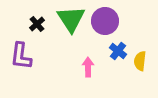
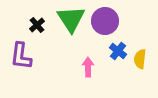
black cross: moved 1 px down
yellow semicircle: moved 2 px up
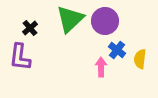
green triangle: moved 1 px left; rotated 20 degrees clockwise
black cross: moved 7 px left, 3 px down
blue cross: moved 1 px left, 1 px up
purple L-shape: moved 1 px left, 1 px down
pink arrow: moved 13 px right
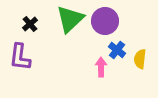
black cross: moved 4 px up
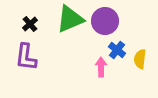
green triangle: rotated 20 degrees clockwise
purple L-shape: moved 6 px right
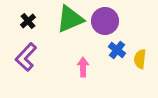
black cross: moved 2 px left, 3 px up
purple L-shape: rotated 36 degrees clockwise
pink arrow: moved 18 px left
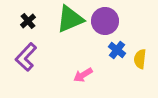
pink arrow: moved 8 px down; rotated 120 degrees counterclockwise
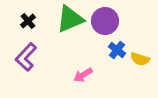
yellow semicircle: rotated 78 degrees counterclockwise
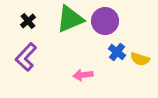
blue cross: moved 2 px down
pink arrow: rotated 24 degrees clockwise
